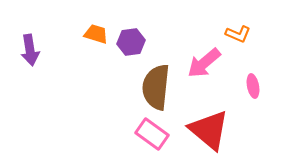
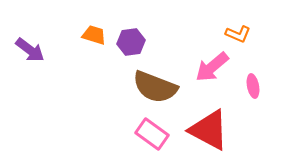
orange trapezoid: moved 2 px left, 1 px down
purple arrow: rotated 44 degrees counterclockwise
pink arrow: moved 8 px right, 4 px down
brown semicircle: moved 1 px left; rotated 75 degrees counterclockwise
red triangle: rotated 12 degrees counterclockwise
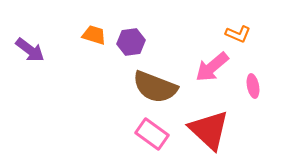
red triangle: rotated 15 degrees clockwise
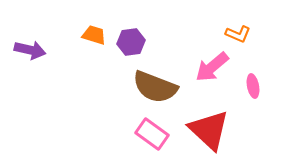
purple arrow: rotated 24 degrees counterclockwise
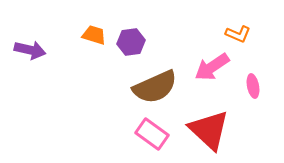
pink arrow: rotated 6 degrees clockwise
brown semicircle: rotated 45 degrees counterclockwise
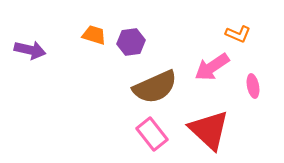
pink rectangle: rotated 16 degrees clockwise
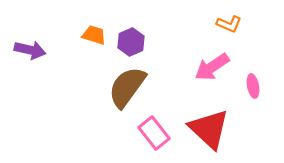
orange L-shape: moved 9 px left, 10 px up
purple hexagon: rotated 16 degrees counterclockwise
brown semicircle: moved 28 px left; rotated 150 degrees clockwise
red triangle: moved 1 px up
pink rectangle: moved 2 px right, 1 px up
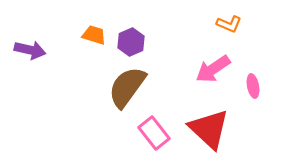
pink arrow: moved 1 px right, 2 px down
